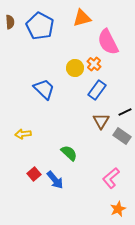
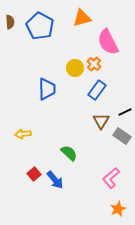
blue trapezoid: moved 3 px right; rotated 45 degrees clockwise
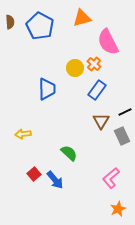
gray rectangle: rotated 30 degrees clockwise
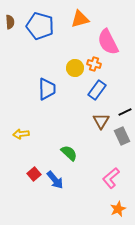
orange triangle: moved 2 px left, 1 px down
blue pentagon: rotated 12 degrees counterclockwise
orange cross: rotated 24 degrees counterclockwise
yellow arrow: moved 2 px left
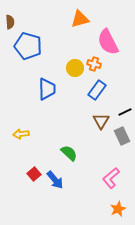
blue pentagon: moved 12 px left, 20 px down
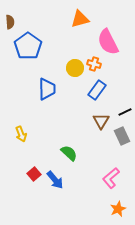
blue pentagon: rotated 20 degrees clockwise
yellow arrow: rotated 105 degrees counterclockwise
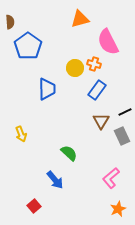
red square: moved 32 px down
